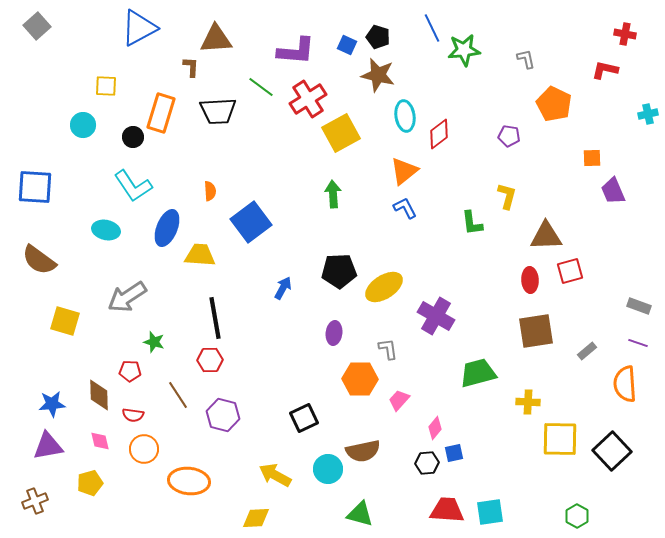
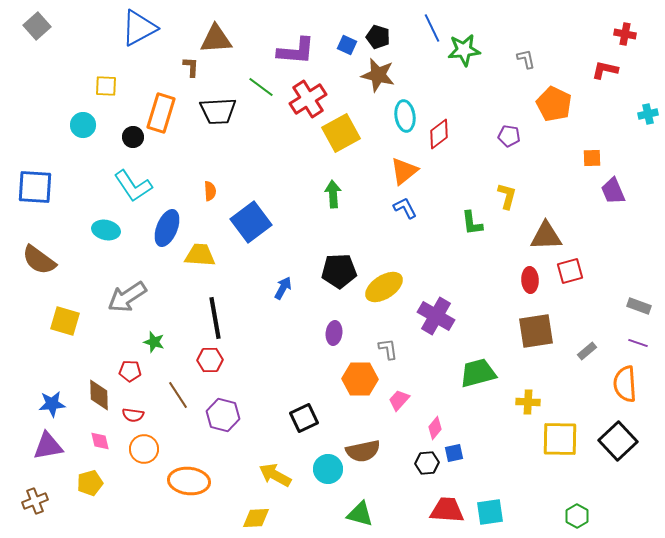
black square at (612, 451): moved 6 px right, 10 px up
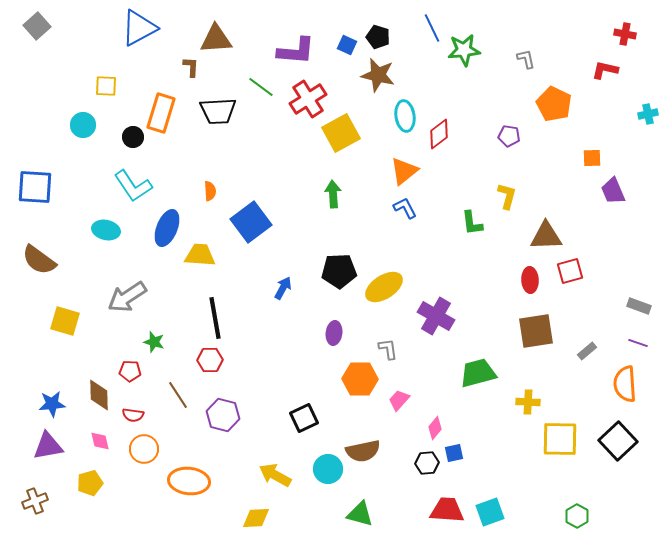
cyan square at (490, 512): rotated 12 degrees counterclockwise
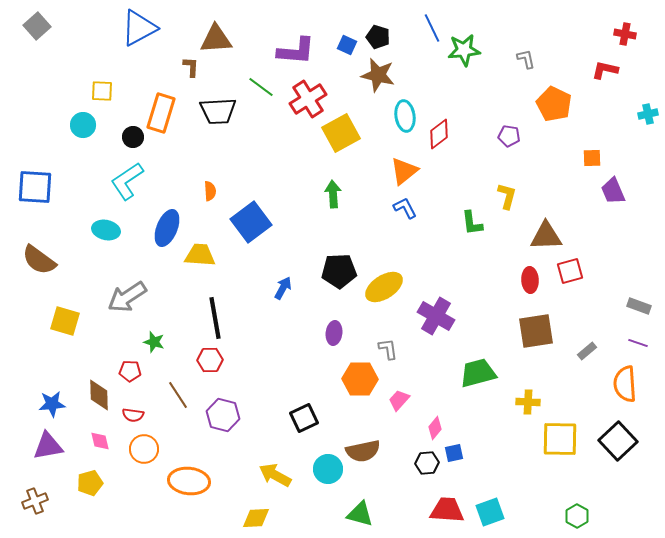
yellow square at (106, 86): moved 4 px left, 5 px down
cyan L-shape at (133, 186): moved 6 px left, 5 px up; rotated 90 degrees clockwise
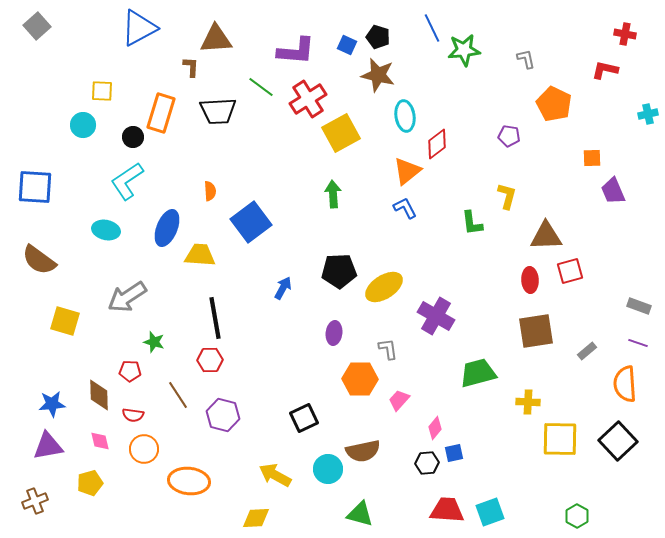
red diamond at (439, 134): moved 2 px left, 10 px down
orange triangle at (404, 171): moved 3 px right
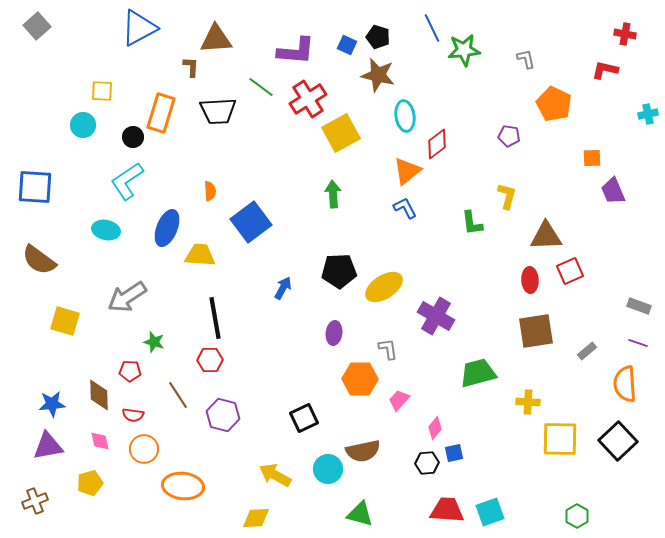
red square at (570, 271): rotated 8 degrees counterclockwise
orange ellipse at (189, 481): moved 6 px left, 5 px down
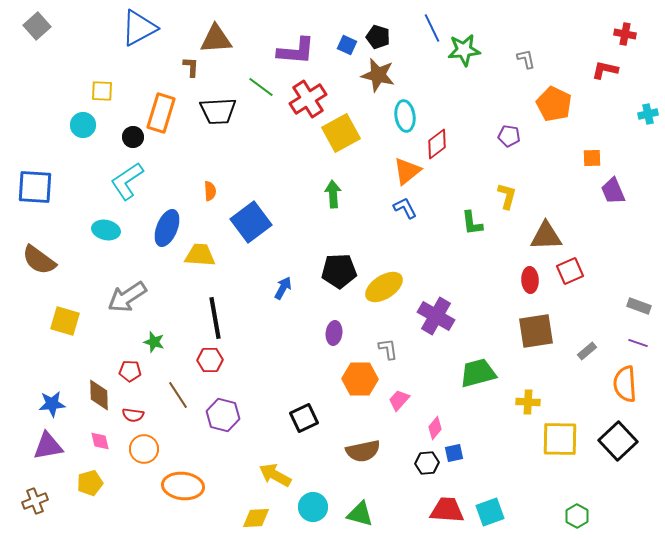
cyan circle at (328, 469): moved 15 px left, 38 px down
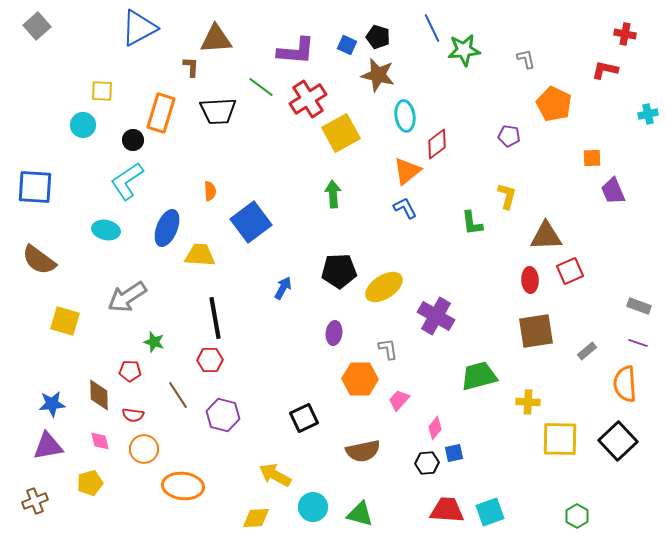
black circle at (133, 137): moved 3 px down
green trapezoid at (478, 373): moved 1 px right, 3 px down
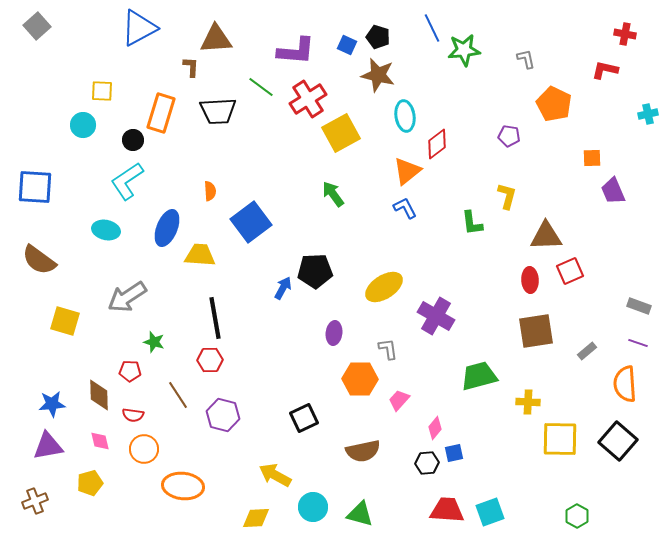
green arrow at (333, 194): rotated 32 degrees counterclockwise
black pentagon at (339, 271): moved 24 px left
black square at (618, 441): rotated 6 degrees counterclockwise
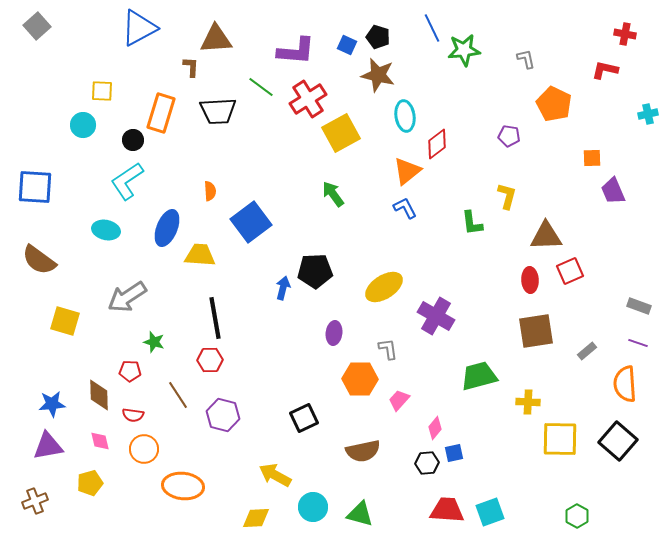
blue arrow at (283, 288): rotated 15 degrees counterclockwise
